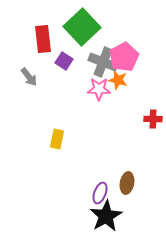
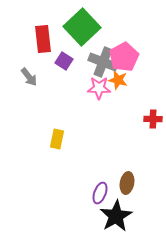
pink star: moved 1 px up
black star: moved 10 px right
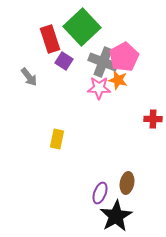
red rectangle: moved 7 px right; rotated 12 degrees counterclockwise
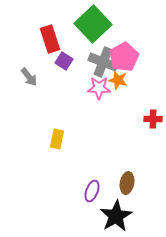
green square: moved 11 px right, 3 px up
purple ellipse: moved 8 px left, 2 px up
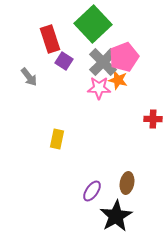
pink pentagon: rotated 8 degrees clockwise
gray cross: rotated 24 degrees clockwise
purple ellipse: rotated 15 degrees clockwise
